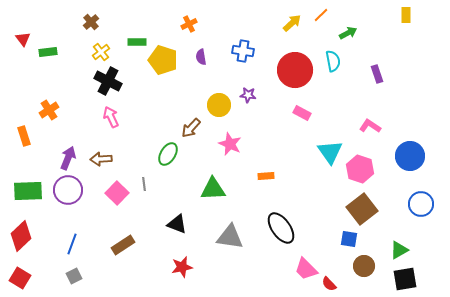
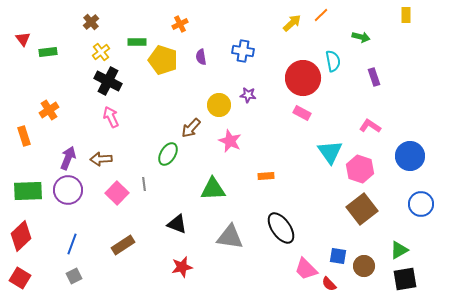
orange cross at (189, 24): moved 9 px left
green arrow at (348, 33): moved 13 px right, 4 px down; rotated 42 degrees clockwise
red circle at (295, 70): moved 8 px right, 8 px down
purple rectangle at (377, 74): moved 3 px left, 3 px down
pink star at (230, 144): moved 3 px up
blue square at (349, 239): moved 11 px left, 17 px down
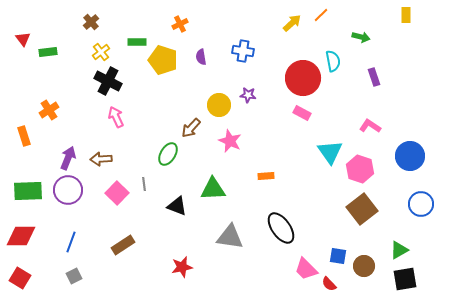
pink arrow at (111, 117): moved 5 px right
black triangle at (177, 224): moved 18 px up
red diamond at (21, 236): rotated 44 degrees clockwise
blue line at (72, 244): moved 1 px left, 2 px up
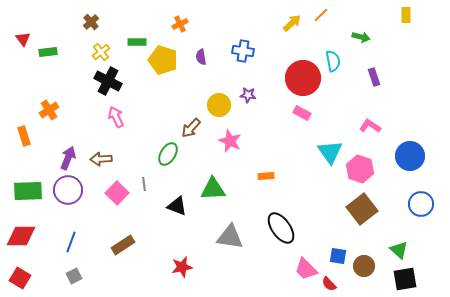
green triangle at (399, 250): rotated 48 degrees counterclockwise
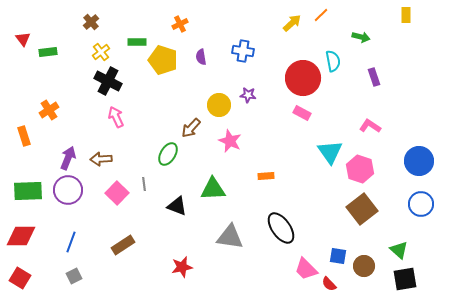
blue circle at (410, 156): moved 9 px right, 5 px down
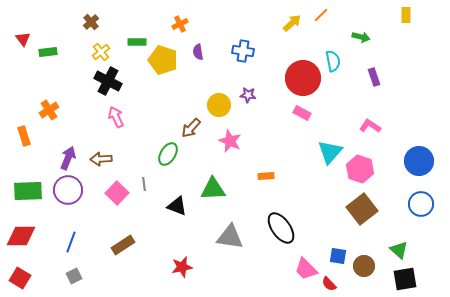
purple semicircle at (201, 57): moved 3 px left, 5 px up
cyan triangle at (330, 152): rotated 16 degrees clockwise
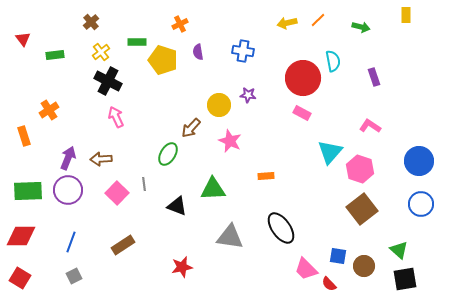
orange line at (321, 15): moved 3 px left, 5 px down
yellow arrow at (292, 23): moved 5 px left; rotated 150 degrees counterclockwise
green arrow at (361, 37): moved 10 px up
green rectangle at (48, 52): moved 7 px right, 3 px down
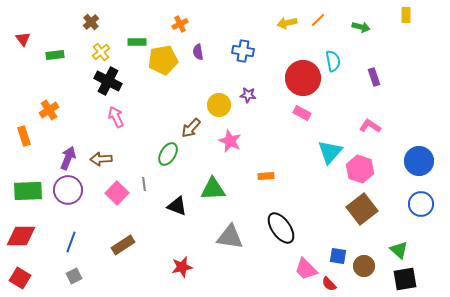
yellow pentagon at (163, 60): rotated 28 degrees counterclockwise
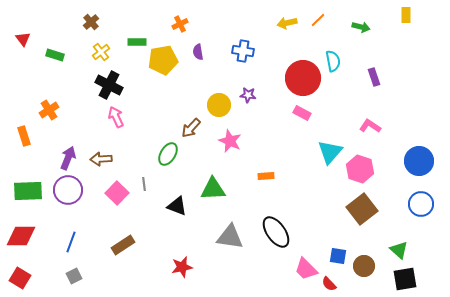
green rectangle at (55, 55): rotated 24 degrees clockwise
black cross at (108, 81): moved 1 px right, 4 px down
black ellipse at (281, 228): moved 5 px left, 4 px down
